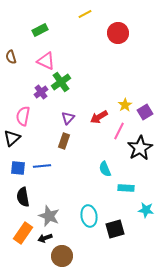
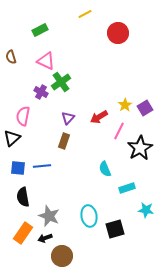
purple cross: rotated 24 degrees counterclockwise
purple square: moved 4 px up
cyan rectangle: moved 1 px right; rotated 21 degrees counterclockwise
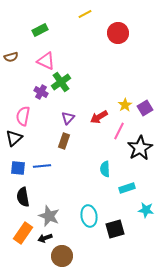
brown semicircle: rotated 88 degrees counterclockwise
black triangle: moved 2 px right
cyan semicircle: rotated 21 degrees clockwise
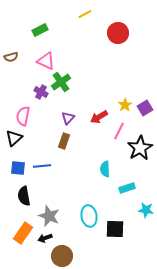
black semicircle: moved 1 px right, 1 px up
black square: rotated 18 degrees clockwise
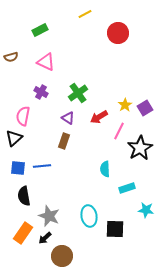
pink triangle: moved 1 px down
green cross: moved 17 px right, 11 px down
purple triangle: rotated 40 degrees counterclockwise
black arrow: rotated 24 degrees counterclockwise
